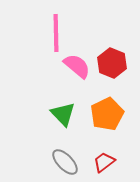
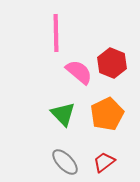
pink semicircle: moved 2 px right, 6 px down
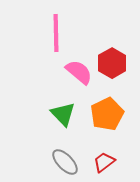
red hexagon: rotated 8 degrees clockwise
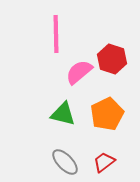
pink line: moved 1 px down
red hexagon: moved 4 px up; rotated 12 degrees counterclockwise
pink semicircle: rotated 80 degrees counterclockwise
green triangle: rotated 32 degrees counterclockwise
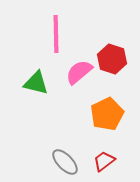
green triangle: moved 27 px left, 31 px up
red trapezoid: moved 1 px up
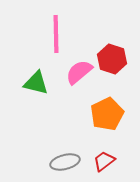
gray ellipse: rotated 60 degrees counterclockwise
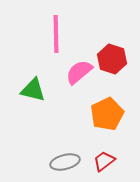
green triangle: moved 3 px left, 7 px down
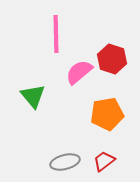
green triangle: moved 6 px down; rotated 36 degrees clockwise
orange pentagon: rotated 16 degrees clockwise
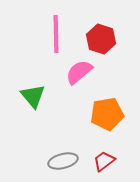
red hexagon: moved 11 px left, 20 px up
gray ellipse: moved 2 px left, 1 px up
